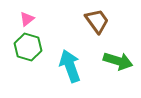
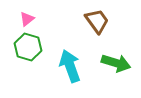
green arrow: moved 2 px left, 2 px down
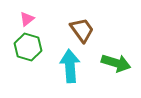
brown trapezoid: moved 15 px left, 9 px down
cyan arrow: rotated 16 degrees clockwise
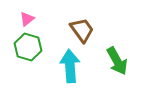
green arrow: moved 1 px right, 2 px up; rotated 44 degrees clockwise
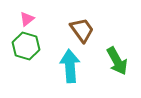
green hexagon: moved 2 px left, 1 px up
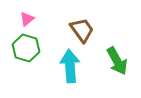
green hexagon: moved 2 px down
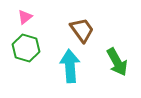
pink triangle: moved 2 px left, 2 px up
green arrow: moved 1 px down
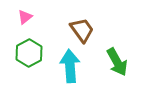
green hexagon: moved 3 px right, 5 px down; rotated 16 degrees clockwise
